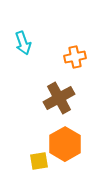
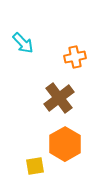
cyan arrow: rotated 25 degrees counterclockwise
brown cross: rotated 8 degrees counterclockwise
yellow square: moved 4 px left, 5 px down
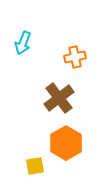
cyan arrow: rotated 65 degrees clockwise
orange hexagon: moved 1 px right, 1 px up
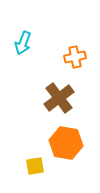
orange hexagon: rotated 20 degrees counterclockwise
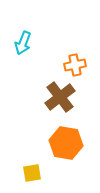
orange cross: moved 8 px down
brown cross: moved 1 px right, 1 px up
yellow square: moved 3 px left, 7 px down
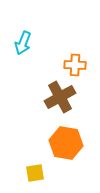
orange cross: rotated 15 degrees clockwise
brown cross: rotated 8 degrees clockwise
yellow square: moved 3 px right
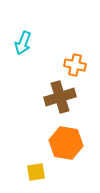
orange cross: rotated 10 degrees clockwise
brown cross: rotated 12 degrees clockwise
yellow square: moved 1 px right, 1 px up
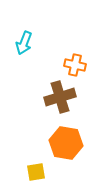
cyan arrow: moved 1 px right
